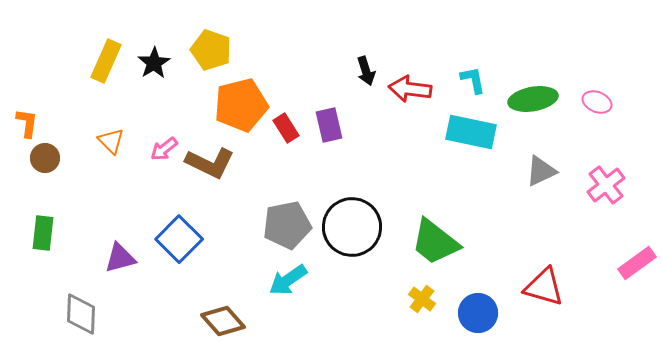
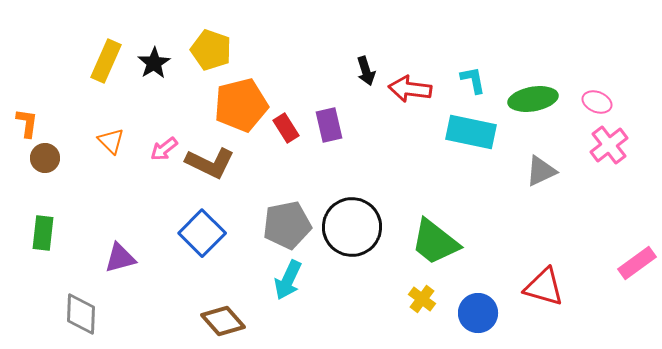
pink cross: moved 3 px right, 40 px up
blue square: moved 23 px right, 6 px up
cyan arrow: rotated 30 degrees counterclockwise
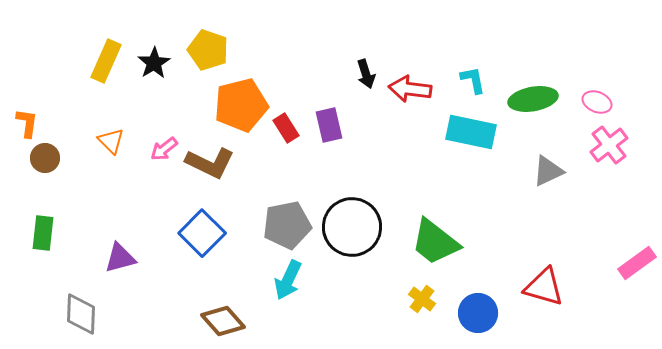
yellow pentagon: moved 3 px left
black arrow: moved 3 px down
gray triangle: moved 7 px right
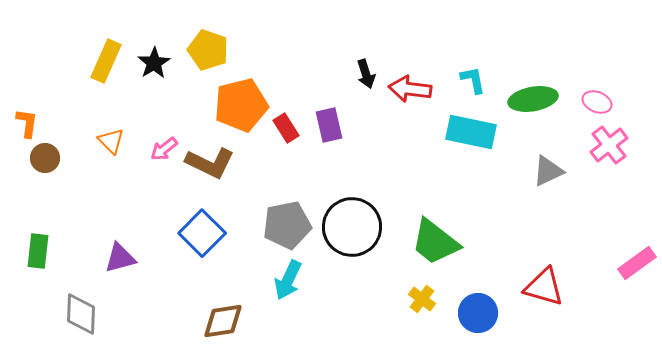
green rectangle: moved 5 px left, 18 px down
brown diamond: rotated 57 degrees counterclockwise
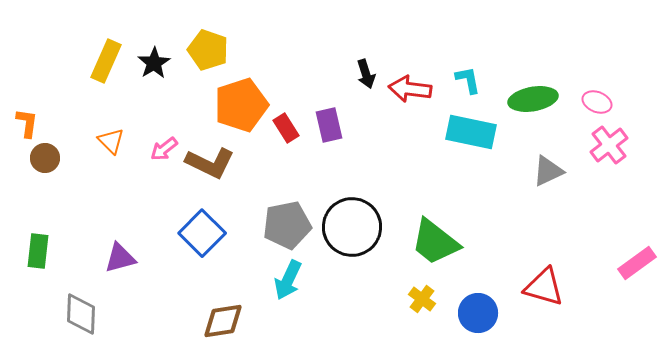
cyan L-shape: moved 5 px left
orange pentagon: rotated 4 degrees counterclockwise
